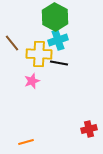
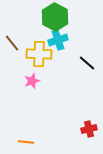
black line: moved 28 px right; rotated 30 degrees clockwise
orange line: rotated 21 degrees clockwise
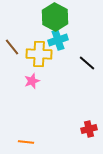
brown line: moved 4 px down
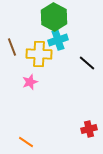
green hexagon: moved 1 px left
brown line: rotated 18 degrees clockwise
pink star: moved 2 px left, 1 px down
orange line: rotated 28 degrees clockwise
